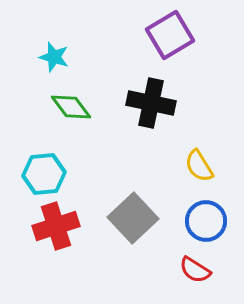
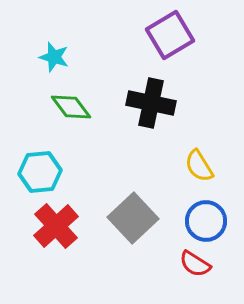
cyan hexagon: moved 4 px left, 2 px up
red cross: rotated 24 degrees counterclockwise
red semicircle: moved 6 px up
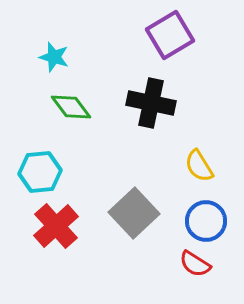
gray square: moved 1 px right, 5 px up
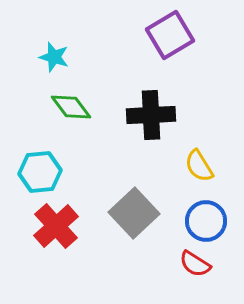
black cross: moved 12 px down; rotated 15 degrees counterclockwise
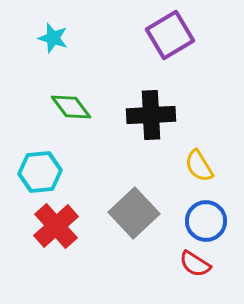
cyan star: moved 1 px left, 19 px up
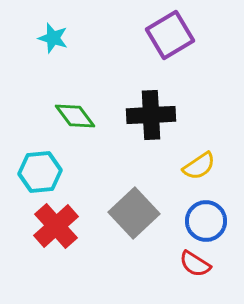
green diamond: moved 4 px right, 9 px down
yellow semicircle: rotated 92 degrees counterclockwise
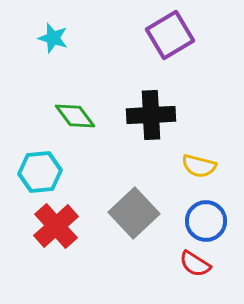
yellow semicircle: rotated 48 degrees clockwise
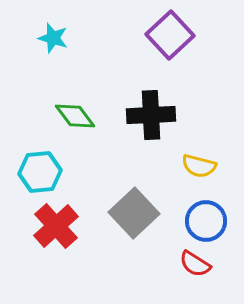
purple square: rotated 12 degrees counterclockwise
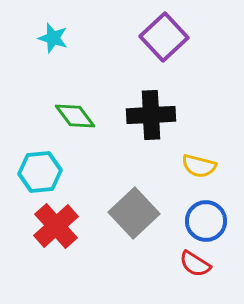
purple square: moved 6 px left, 2 px down
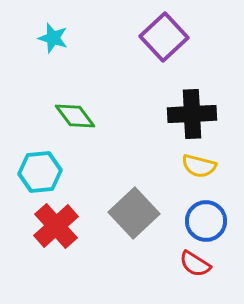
black cross: moved 41 px right, 1 px up
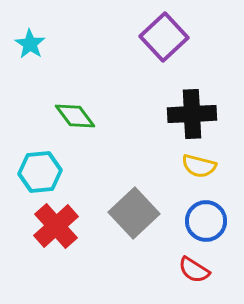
cyan star: moved 23 px left, 6 px down; rotated 16 degrees clockwise
red semicircle: moved 1 px left, 6 px down
